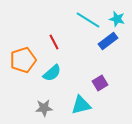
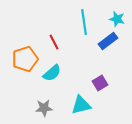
cyan line: moved 4 px left, 2 px down; rotated 50 degrees clockwise
orange pentagon: moved 2 px right, 1 px up
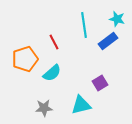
cyan line: moved 3 px down
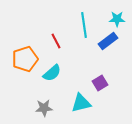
cyan star: rotated 14 degrees counterclockwise
red line: moved 2 px right, 1 px up
cyan triangle: moved 2 px up
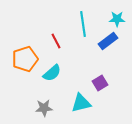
cyan line: moved 1 px left, 1 px up
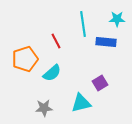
blue rectangle: moved 2 px left, 1 px down; rotated 42 degrees clockwise
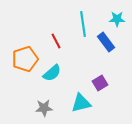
blue rectangle: rotated 48 degrees clockwise
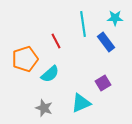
cyan star: moved 2 px left, 1 px up
cyan semicircle: moved 2 px left, 1 px down
purple square: moved 3 px right
cyan triangle: rotated 10 degrees counterclockwise
gray star: rotated 24 degrees clockwise
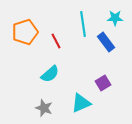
orange pentagon: moved 27 px up
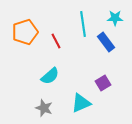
cyan semicircle: moved 2 px down
